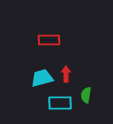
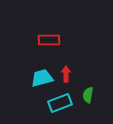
green semicircle: moved 2 px right
cyan rectangle: rotated 20 degrees counterclockwise
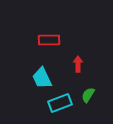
red arrow: moved 12 px right, 10 px up
cyan trapezoid: rotated 100 degrees counterclockwise
green semicircle: rotated 21 degrees clockwise
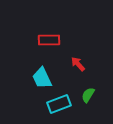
red arrow: rotated 42 degrees counterclockwise
cyan rectangle: moved 1 px left, 1 px down
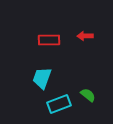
red arrow: moved 7 px right, 28 px up; rotated 49 degrees counterclockwise
cyan trapezoid: rotated 45 degrees clockwise
green semicircle: rotated 98 degrees clockwise
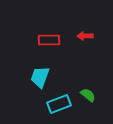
cyan trapezoid: moved 2 px left, 1 px up
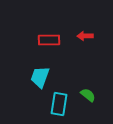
cyan rectangle: rotated 60 degrees counterclockwise
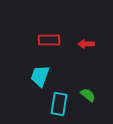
red arrow: moved 1 px right, 8 px down
cyan trapezoid: moved 1 px up
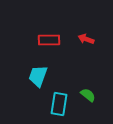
red arrow: moved 5 px up; rotated 21 degrees clockwise
cyan trapezoid: moved 2 px left
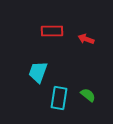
red rectangle: moved 3 px right, 9 px up
cyan trapezoid: moved 4 px up
cyan rectangle: moved 6 px up
